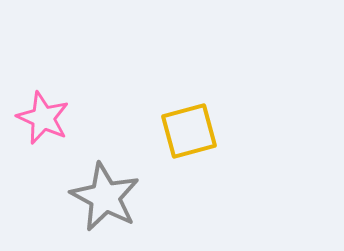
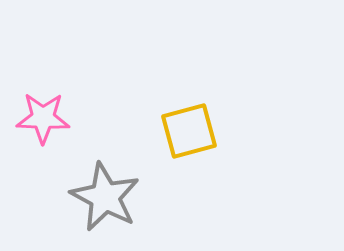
pink star: rotated 22 degrees counterclockwise
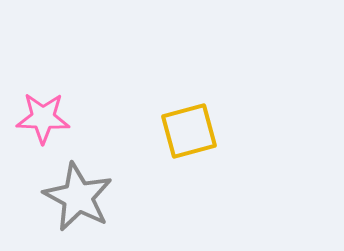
gray star: moved 27 px left
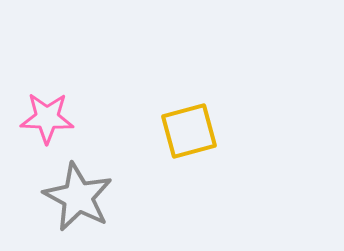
pink star: moved 4 px right
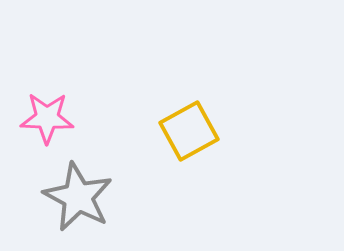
yellow square: rotated 14 degrees counterclockwise
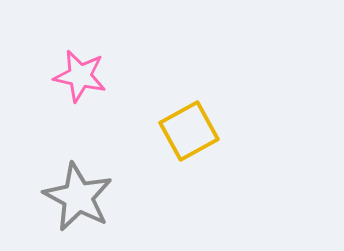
pink star: moved 33 px right, 42 px up; rotated 10 degrees clockwise
